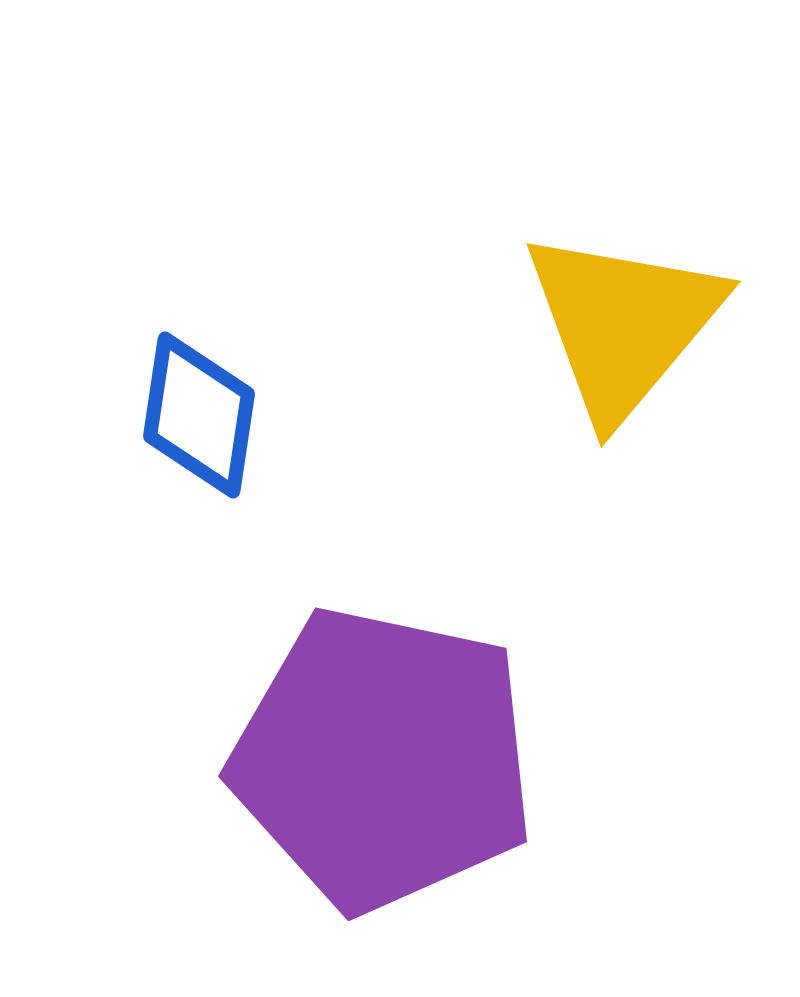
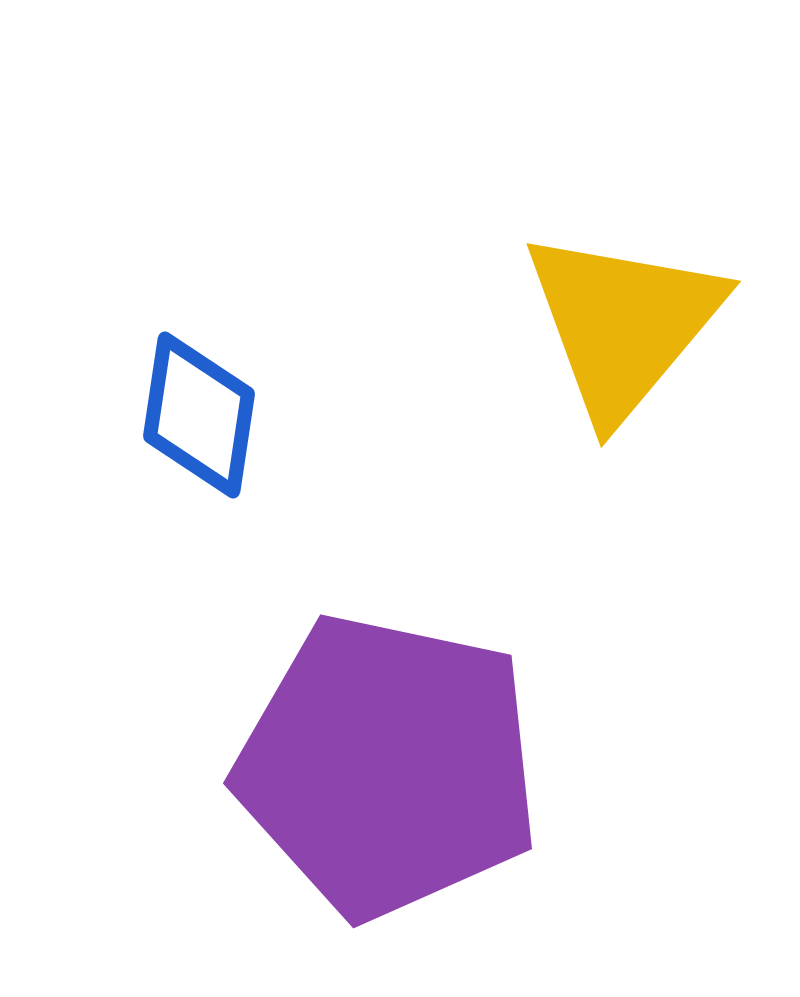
purple pentagon: moved 5 px right, 7 px down
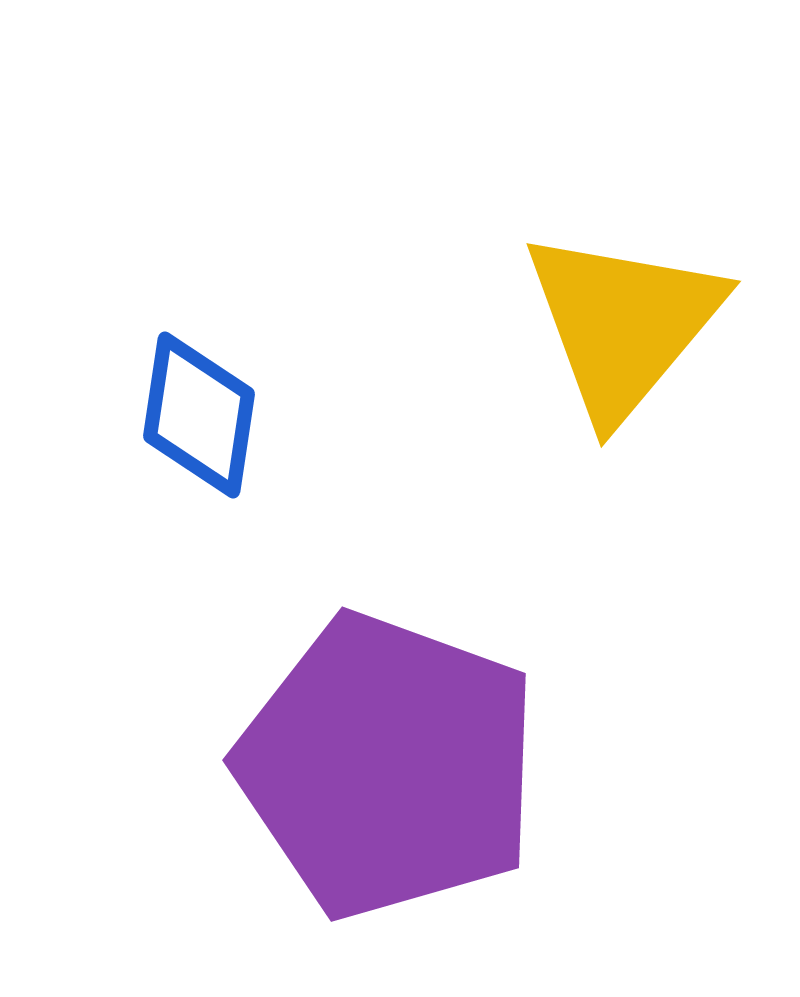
purple pentagon: rotated 8 degrees clockwise
